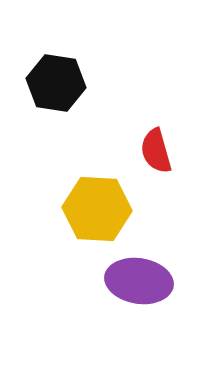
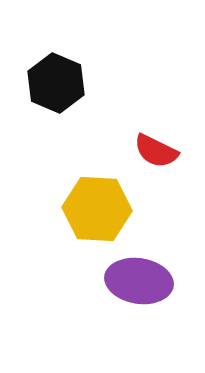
black hexagon: rotated 14 degrees clockwise
red semicircle: rotated 48 degrees counterclockwise
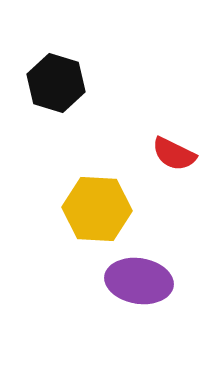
black hexagon: rotated 6 degrees counterclockwise
red semicircle: moved 18 px right, 3 px down
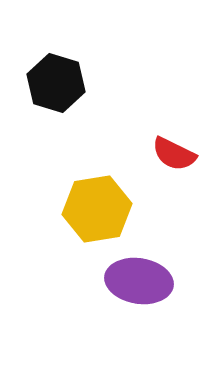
yellow hexagon: rotated 12 degrees counterclockwise
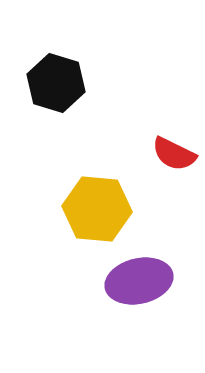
yellow hexagon: rotated 14 degrees clockwise
purple ellipse: rotated 22 degrees counterclockwise
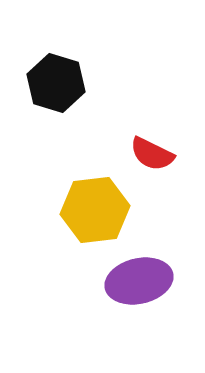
red semicircle: moved 22 px left
yellow hexagon: moved 2 px left, 1 px down; rotated 12 degrees counterclockwise
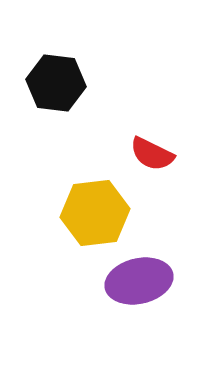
black hexagon: rotated 10 degrees counterclockwise
yellow hexagon: moved 3 px down
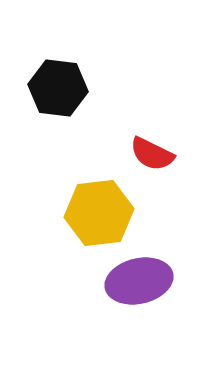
black hexagon: moved 2 px right, 5 px down
yellow hexagon: moved 4 px right
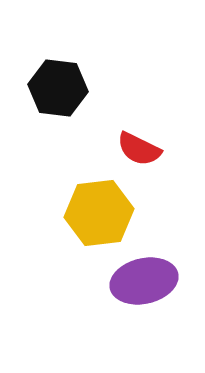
red semicircle: moved 13 px left, 5 px up
purple ellipse: moved 5 px right
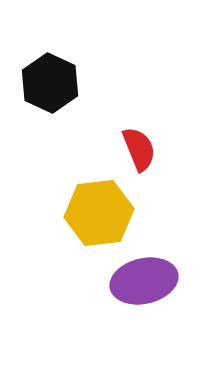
black hexagon: moved 8 px left, 5 px up; rotated 18 degrees clockwise
red semicircle: rotated 138 degrees counterclockwise
